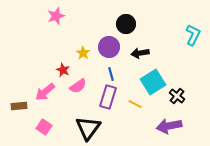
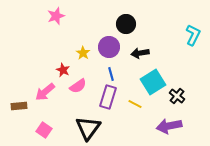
pink square: moved 3 px down
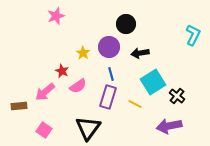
red star: moved 1 px left, 1 px down
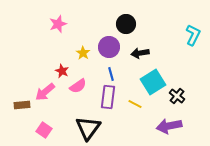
pink star: moved 2 px right, 8 px down
purple rectangle: rotated 10 degrees counterclockwise
brown rectangle: moved 3 px right, 1 px up
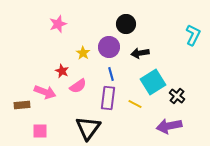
pink arrow: rotated 120 degrees counterclockwise
purple rectangle: moved 1 px down
pink square: moved 4 px left, 1 px down; rotated 35 degrees counterclockwise
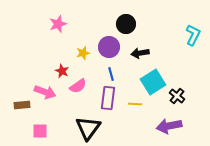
yellow star: rotated 24 degrees clockwise
yellow line: rotated 24 degrees counterclockwise
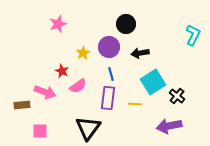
yellow star: rotated 16 degrees counterclockwise
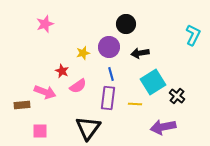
pink star: moved 13 px left
yellow star: rotated 16 degrees clockwise
purple arrow: moved 6 px left, 1 px down
